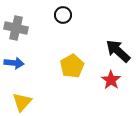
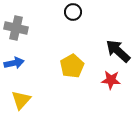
black circle: moved 10 px right, 3 px up
blue arrow: rotated 18 degrees counterclockwise
red star: rotated 30 degrees counterclockwise
yellow triangle: moved 1 px left, 2 px up
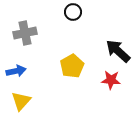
gray cross: moved 9 px right, 5 px down; rotated 25 degrees counterclockwise
blue arrow: moved 2 px right, 8 px down
yellow triangle: moved 1 px down
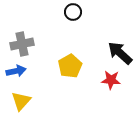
gray cross: moved 3 px left, 11 px down
black arrow: moved 2 px right, 2 px down
yellow pentagon: moved 2 px left
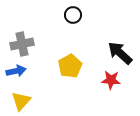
black circle: moved 3 px down
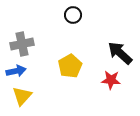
yellow triangle: moved 1 px right, 5 px up
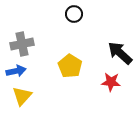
black circle: moved 1 px right, 1 px up
yellow pentagon: rotated 10 degrees counterclockwise
red star: moved 2 px down
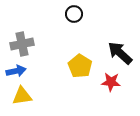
yellow pentagon: moved 10 px right
yellow triangle: rotated 40 degrees clockwise
